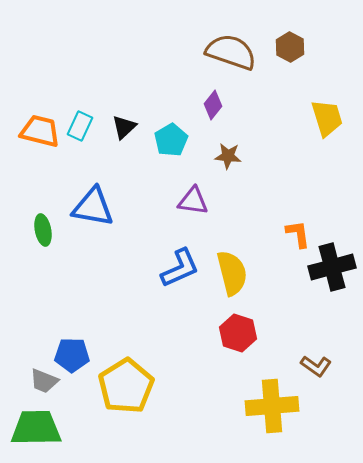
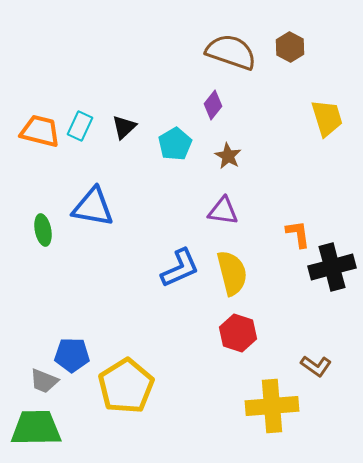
cyan pentagon: moved 4 px right, 4 px down
brown star: rotated 24 degrees clockwise
purple triangle: moved 30 px right, 10 px down
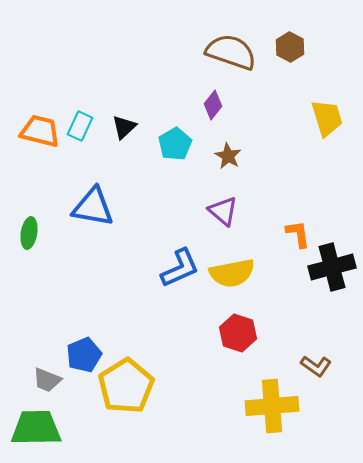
purple triangle: rotated 32 degrees clockwise
green ellipse: moved 14 px left, 3 px down; rotated 20 degrees clockwise
yellow semicircle: rotated 93 degrees clockwise
blue pentagon: moved 12 px right; rotated 24 degrees counterclockwise
gray trapezoid: moved 3 px right, 1 px up
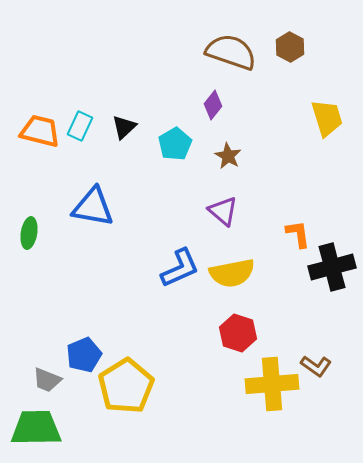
yellow cross: moved 22 px up
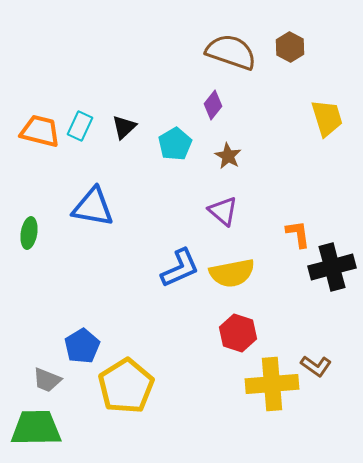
blue pentagon: moved 2 px left, 9 px up; rotated 8 degrees counterclockwise
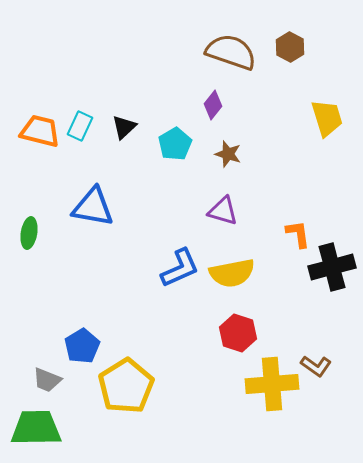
brown star: moved 2 px up; rotated 12 degrees counterclockwise
purple triangle: rotated 24 degrees counterclockwise
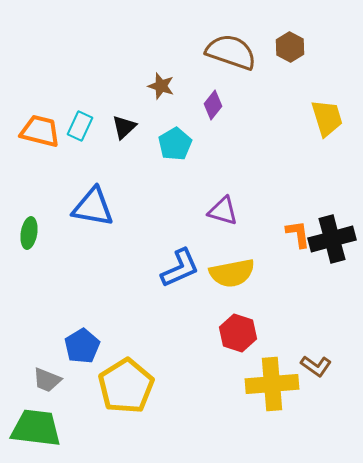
brown star: moved 67 px left, 68 px up
black cross: moved 28 px up
green trapezoid: rotated 8 degrees clockwise
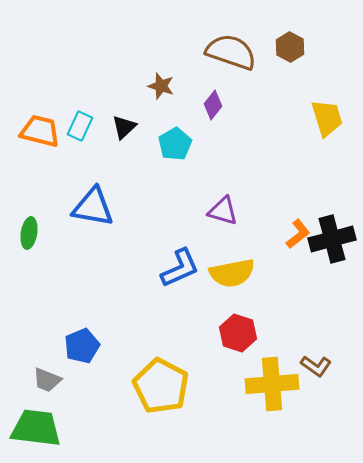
orange L-shape: rotated 60 degrees clockwise
blue pentagon: rotated 8 degrees clockwise
yellow pentagon: moved 35 px right; rotated 12 degrees counterclockwise
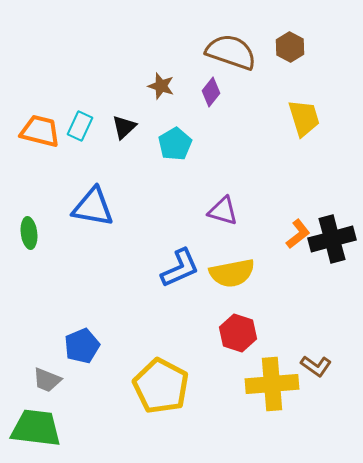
purple diamond: moved 2 px left, 13 px up
yellow trapezoid: moved 23 px left
green ellipse: rotated 16 degrees counterclockwise
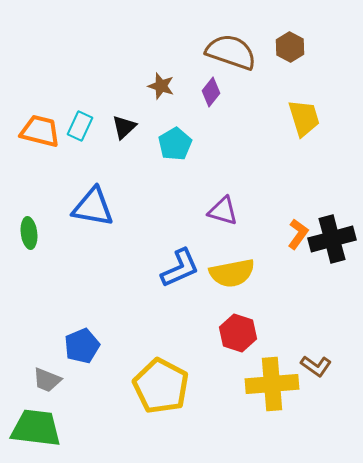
orange L-shape: rotated 16 degrees counterclockwise
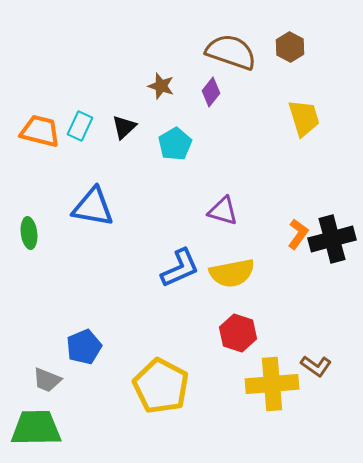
blue pentagon: moved 2 px right, 1 px down
green trapezoid: rotated 8 degrees counterclockwise
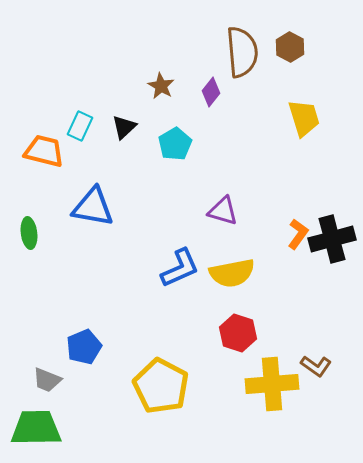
brown semicircle: moved 11 px right; rotated 66 degrees clockwise
brown star: rotated 12 degrees clockwise
orange trapezoid: moved 4 px right, 20 px down
